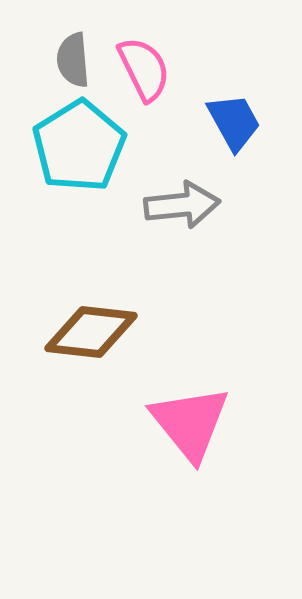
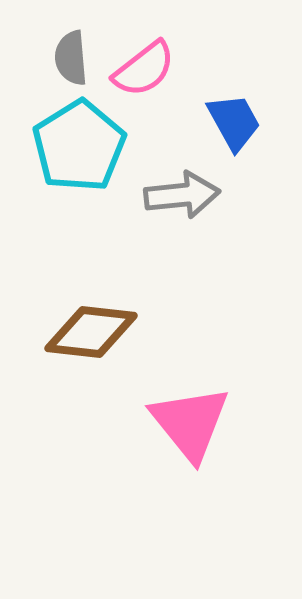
gray semicircle: moved 2 px left, 2 px up
pink semicircle: rotated 78 degrees clockwise
gray arrow: moved 10 px up
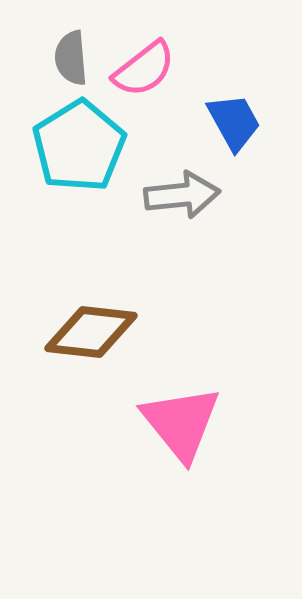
pink triangle: moved 9 px left
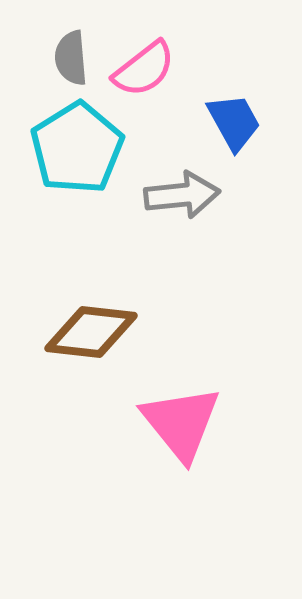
cyan pentagon: moved 2 px left, 2 px down
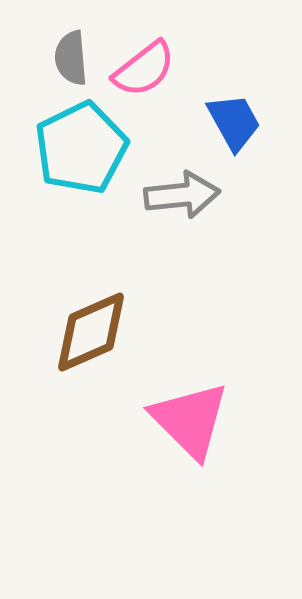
cyan pentagon: moved 4 px right; rotated 6 degrees clockwise
brown diamond: rotated 30 degrees counterclockwise
pink triangle: moved 9 px right, 3 px up; rotated 6 degrees counterclockwise
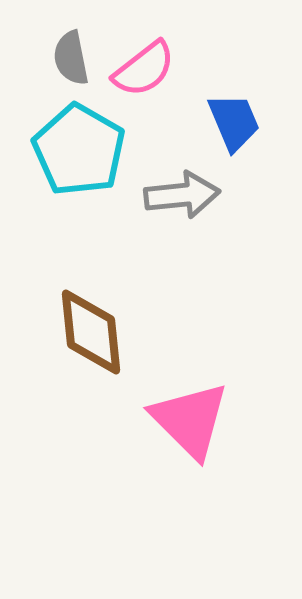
gray semicircle: rotated 6 degrees counterclockwise
blue trapezoid: rotated 6 degrees clockwise
cyan pentagon: moved 2 px left, 2 px down; rotated 16 degrees counterclockwise
brown diamond: rotated 72 degrees counterclockwise
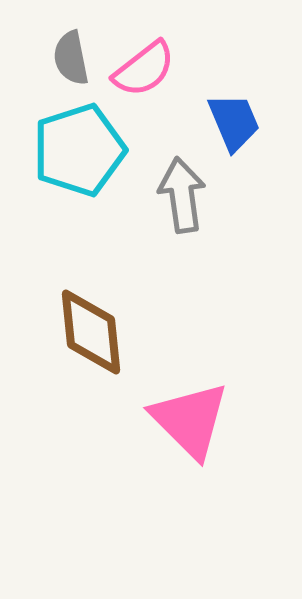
cyan pentagon: rotated 24 degrees clockwise
gray arrow: rotated 92 degrees counterclockwise
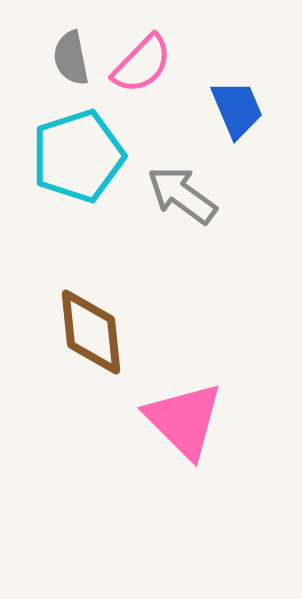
pink semicircle: moved 2 px left, 5 px up; rotated 8 degrees counterclockwise
blue trapezoid: moved 3 px right, 13 px up
cyan pentagon: moved 1 px left, 6 px down
gray arrow: rotated 46 degrees counterclockwise
pink triangle: moved 6 px left
